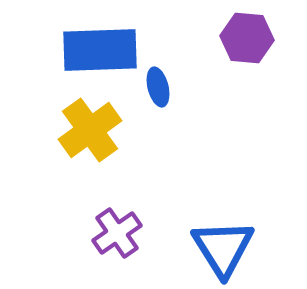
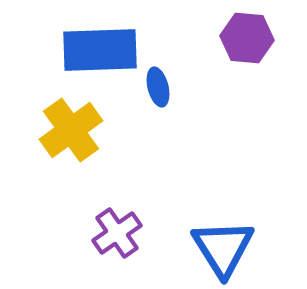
yellow cross: moved 19 px left
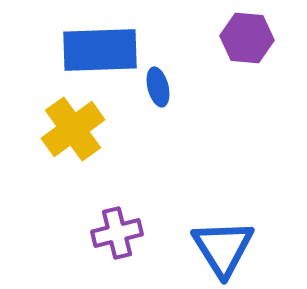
yellow cross: moved 2 px right, 1 px up
purple cross: rotated 21 degrees clockwise
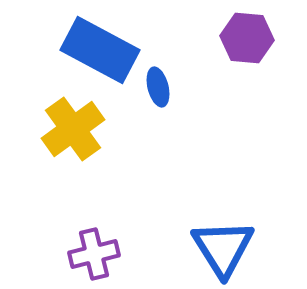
blue rectangle: rotated 30 degrees clockwise
purple cross: moved 23 px left, 21 px down
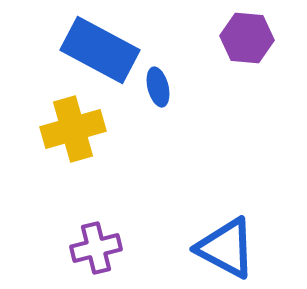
yellow cross: rotated 20 degrees clockwise
blue triangle: moved 3 px right; rotated 30 degrees counterclockwise
purple cross: moved 2 px right, 6 px up
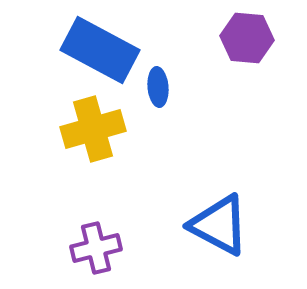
blue ellipse: rotated 9 degrees clockwise
yellow cross: moved 20 px right
blue triangle: moved 7 px left, 23 px up
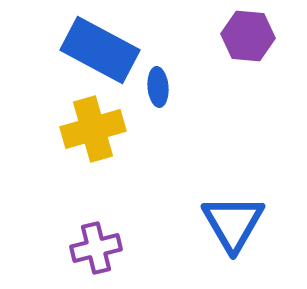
purple hexagon: moved 1 px right, 2 px up
blue triangle: moved 14 px right, 2 px up; rotated 32 degrees clockwise
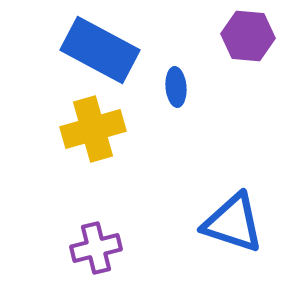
blue ellipse: moved 18 px right
blue triangle: rotated 42 degrees counterclockwise
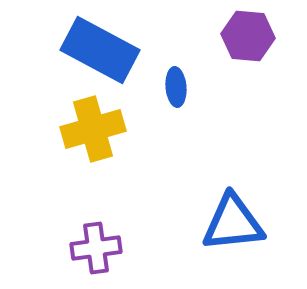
blue triangle: rotated 24 degrees counterclockwise
purple cross: rotated 6 degrees clockwise
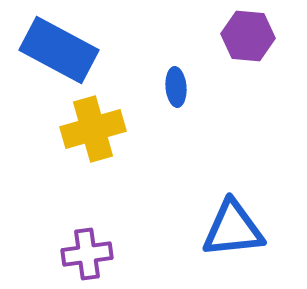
blue rectangle: moved 41 px left
blue triangle: moved 6 px down
purple cross: moved 9 px left, 6 px down
